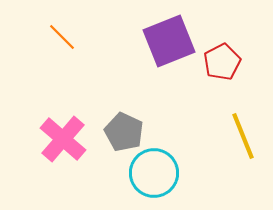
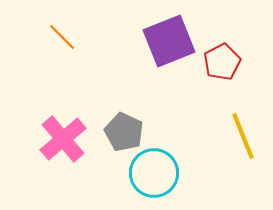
pink cross: rotated 9 degrees clockwise
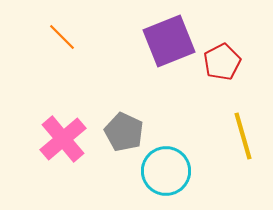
yellow line: rotated 6 degrees clockwise
cyan circle: moved 12 px right, 2 px up
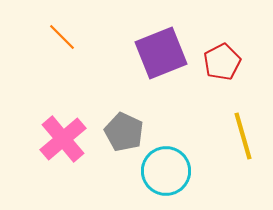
purple square: moved 8 px left, 12 px down
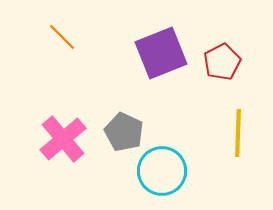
yellow line: moved 5 px left, 3 px up; rotated 18 degrees clockwise
cyan circle: moved 4 px left
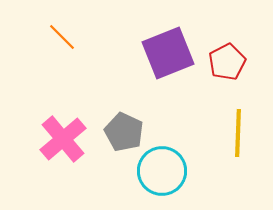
purple square: moved 7 px right
red pentagon: moved 5 px right
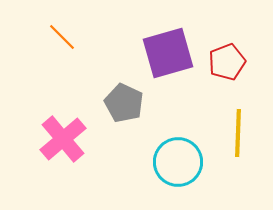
purple square: rotated 6 degrees clockwise
red pentagon: rotated 6 degrees clockwise
gray pentagon: moved 29 px up
cyan circle: moved 16 px right, 9 px up
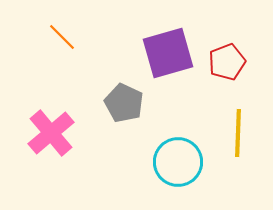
pink cross: moved 12 px left, 6 px up
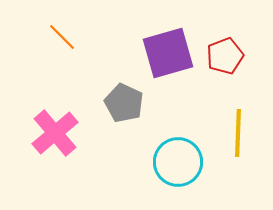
red pentagon: moved 2 px left, 6 px up
pink cross: moved 4 px right
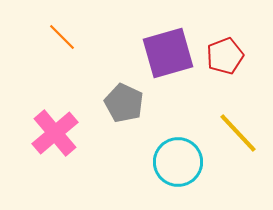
yellow line: rotated 45 degrees counterclockwise
